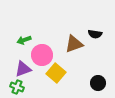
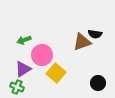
brown triangle: moved 8 px right, 2 px up
purple triangle: rotated 12 degrees counterclockwise
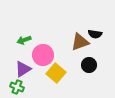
brown triangle: moved 2 px left
pink circle: moved 1 px right
black circle: moved 9 px left, 18 px up
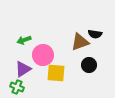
yellow square: rotated 36 degrees counterclockwise
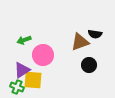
purple triangle: moved 1 px left, 1 px down
yellow square: moved 23 px left, 7 px down
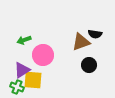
brown triangle: moved 1 px right
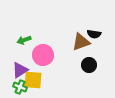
black semicircle: moved 1 px left
purple triangle: moved 2 px left
green cross: moved 3 px right
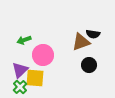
black semicircle: moved 1 px left
purple triangle: rotated 12 degrees counterclockwise
yellow square: moved 2 px right, 2 px up
green cross: rotated 24 degrees clockwise
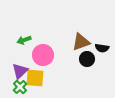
black semicircle: moved 9 px right, 14 px down
black circle: moved 2 px left, 6 px up
purple triangle: moved 1 px down
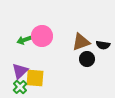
black semicircle: moved 1 px right, 3 px up
pink circle: moved 1 px left, 19 px up
